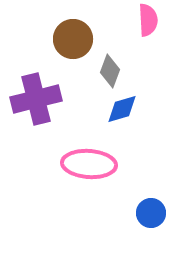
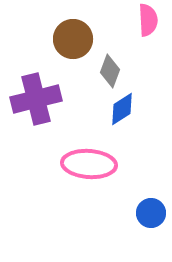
blue diamond: rotated 16 degrees counterclockwise
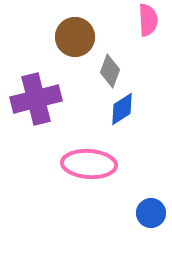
brown circle: moved 2 px right, 2 px up
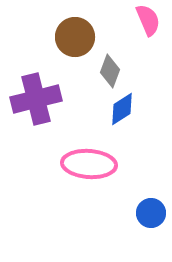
pink semicircle: rotated 20 degrees counterclockwise
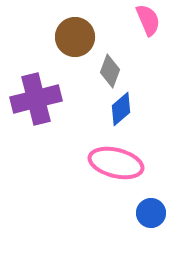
blue diamond: moved 1 px left; rotated 8 degrees counterclockwise
pink ellipse: moved 27 px right, 1 px up; rotated 10 degrees clockwise
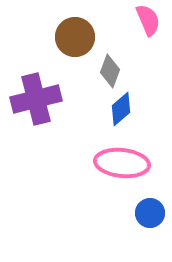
pink ellipse: moved 6 px right; rotated 8 degrees counterclockwise
blue circle: moved 1 px left
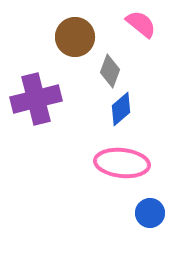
pink semicircle: moved 7 px left, 4 px down; rotated 28 degrees counterclockwise
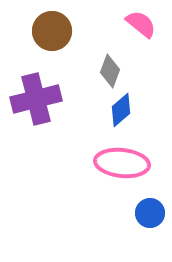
brown circle: moved 23 px left, 6 px up
blue diamond: moved 1 px down
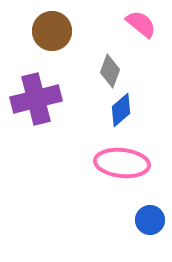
blue circle: moved 7 px down
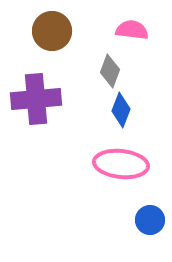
pink semicircle: moved 9 px left, 6 px down; rotated 32 degrees counterclockwise
purple cross: rotated 9 degrees clockwise
blue diamond: rotated 28 degrees counterclockwise
pink ellipse: moved 1 px left, 1 px down
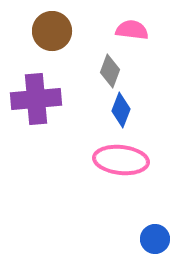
pink ellipse: moved 4 px up
blue circle: moved 5 px right, 19 px down
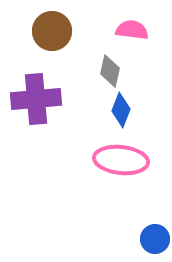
gray diamond: rotated 8 degrees counterclockwise
